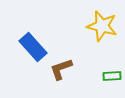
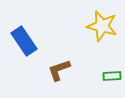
blue rectangle: moved 9 px left, 6 px up; rotated 8 degrees clockwise
brown L-shape: moved 2 px left, 1 px down
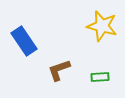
green rectangle: moved 12 px left, 1 px down
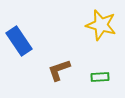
yellow star: moved 1 px left, 1 px up
blue rectangle: moved 5 px left
